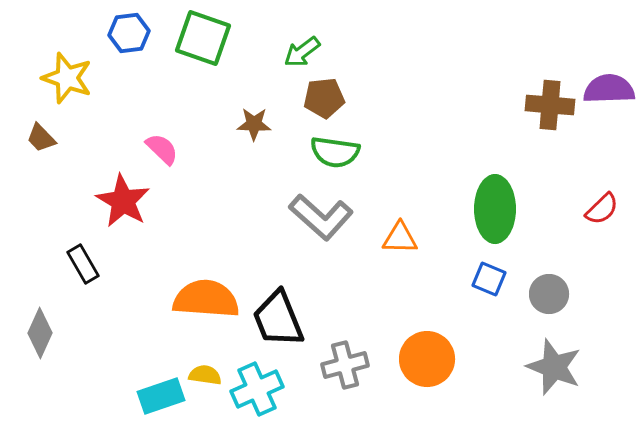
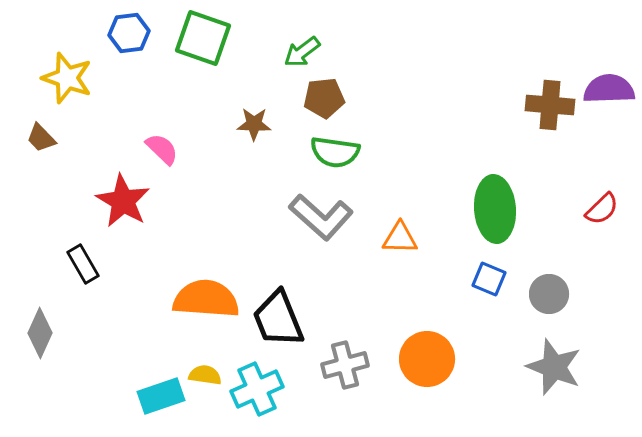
green ellipse: rotated 4 degrees counterclockwise
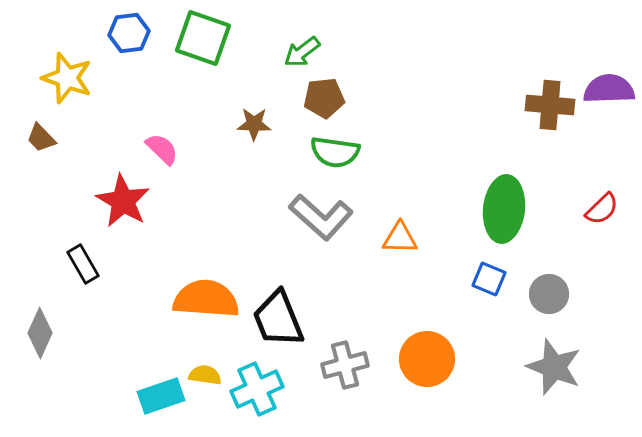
green ellipse: moved 9 px right; rotated 10 degrees clockwise
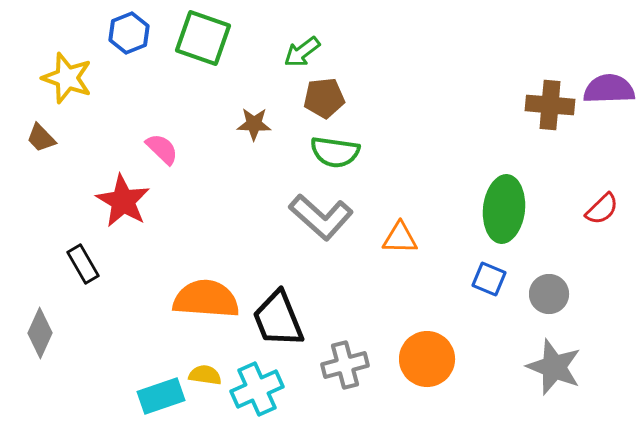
blue hexagon: rotated 15 degrees counterclockwise
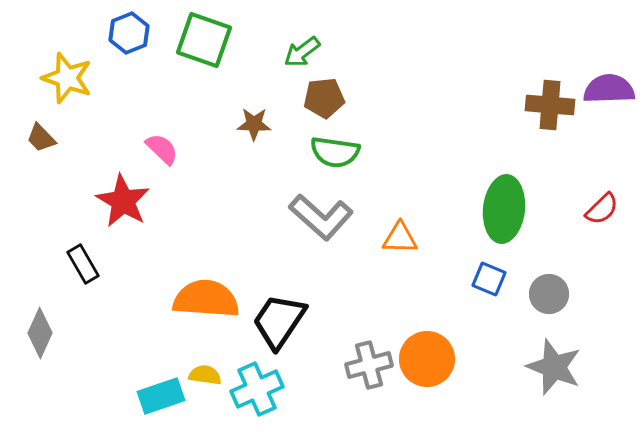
green square: moved 1 px right, 2 px down
black trapezoid: moved 1 px right, 2 px down; rotated 56 degrees clockwise
gray cross: moved 24 px right
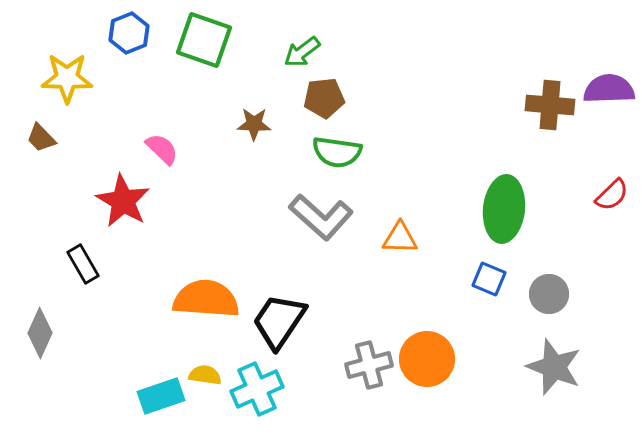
yellow star: rotated 18 degrees counterclockwise
green semicircle: moved 2 px right
red semicircle: moved 10 px right, 14 px up
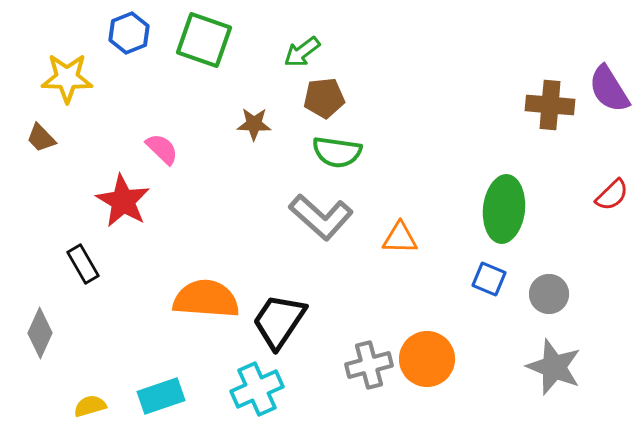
purple semicircle: rotated 120 degrees counterclockwise
yellow semicircle: moved 115 px left, 31 px down; rotated 24 degrees counterclockwise
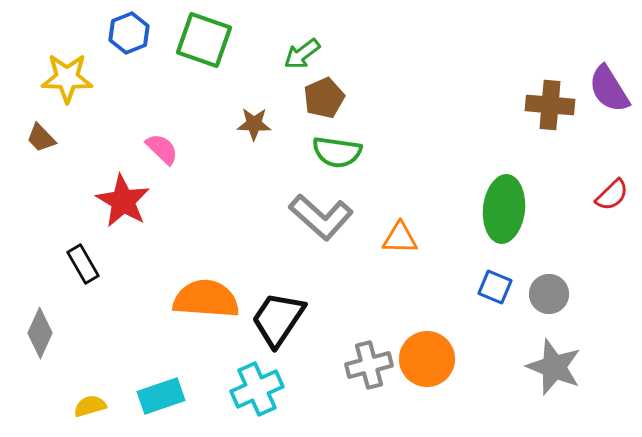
green arrow: moved 2 px down
brown pentagon: rotated 18 degrees counterclockwise
blue square: moved 6 px right, 8 px down
black trapezoid: moved 1 px left, 2 px up
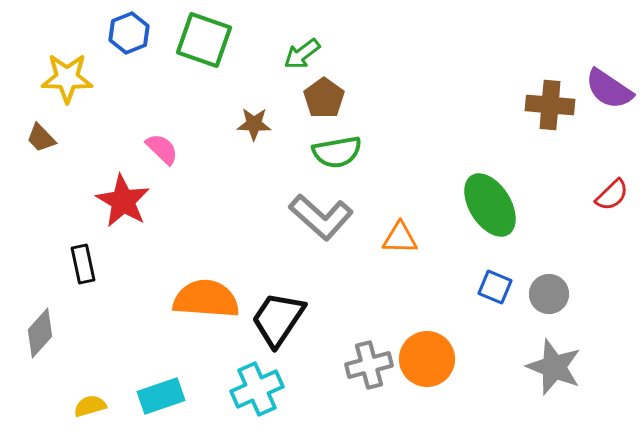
purple semicircle: rotated 24 degrees counterclockwise
brown pentagon: rotated 12 degrees counterclockwise
green semicircle: rotated 18 degrees counterclockwise
green ellipse: moved 14 px left, 4 px up; rotated 38 degrees counterclockwise
black rectangle: rotated 18 degrees clockwise
gray diamond: rotated 18 degrees clockwise
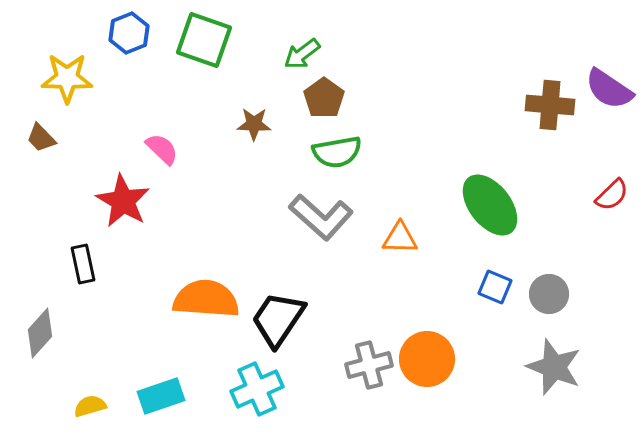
green ellipse: rotated 6 degrees counterclockwise
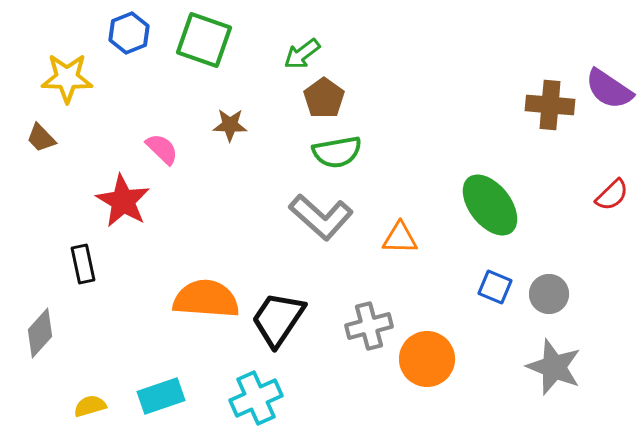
brown star: moved 24 px left, 1 px down
gray cross: moved 39 px up
cyan cross: moved 1 px left, 9 px down
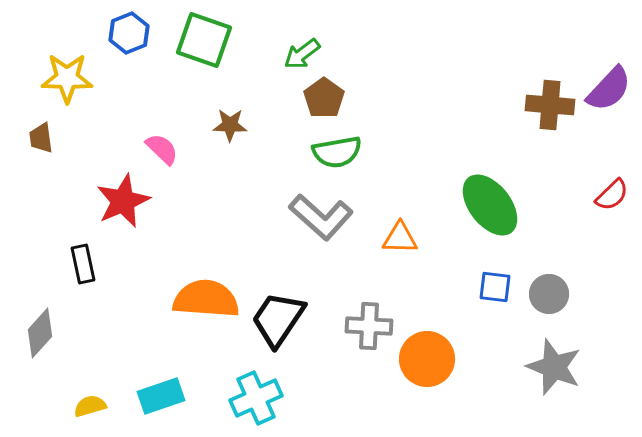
purple semicircle: rotated 81 degrees counterclockwise
brown trapezoid: rotated 36 degrees clockwise
red star: rotated 18 degrees clockwise
blue square: rotated 16 degrees counterclockwise
gray cross: rotated 18 degrees clockwise
